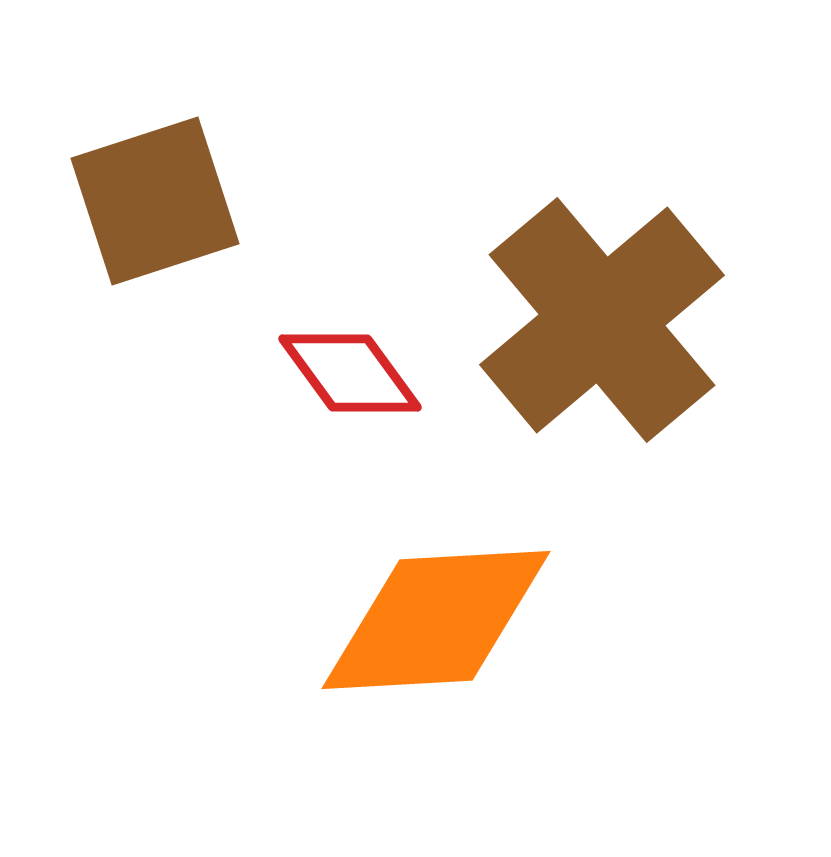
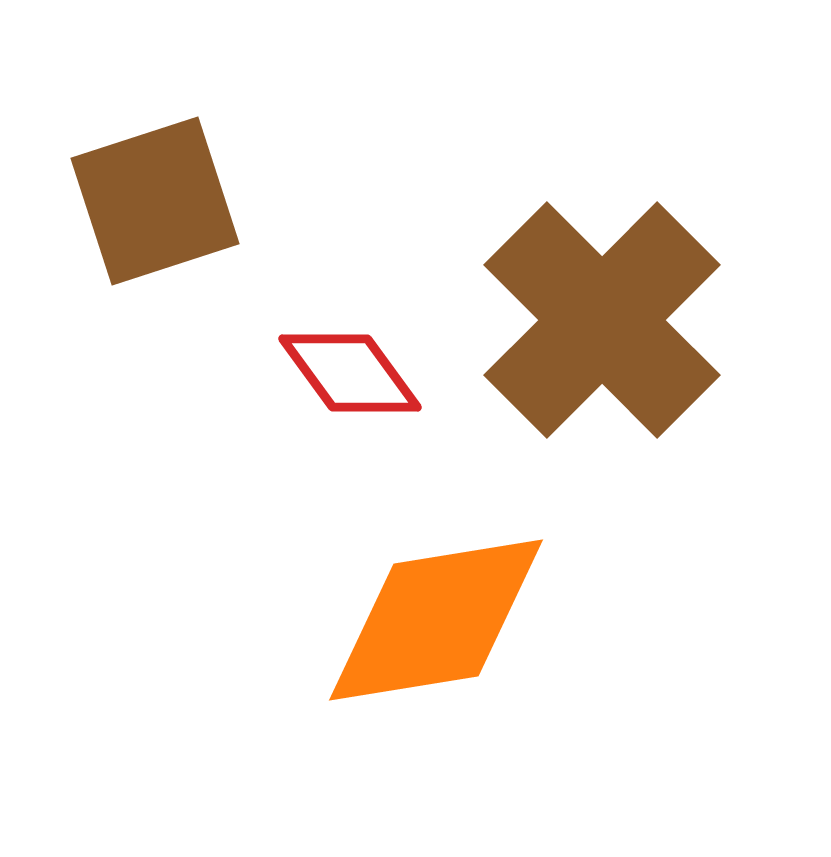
brown cross: rotated 5 degrees counterclockwise
orange diamond: rotated 6 degrees counterclockwise
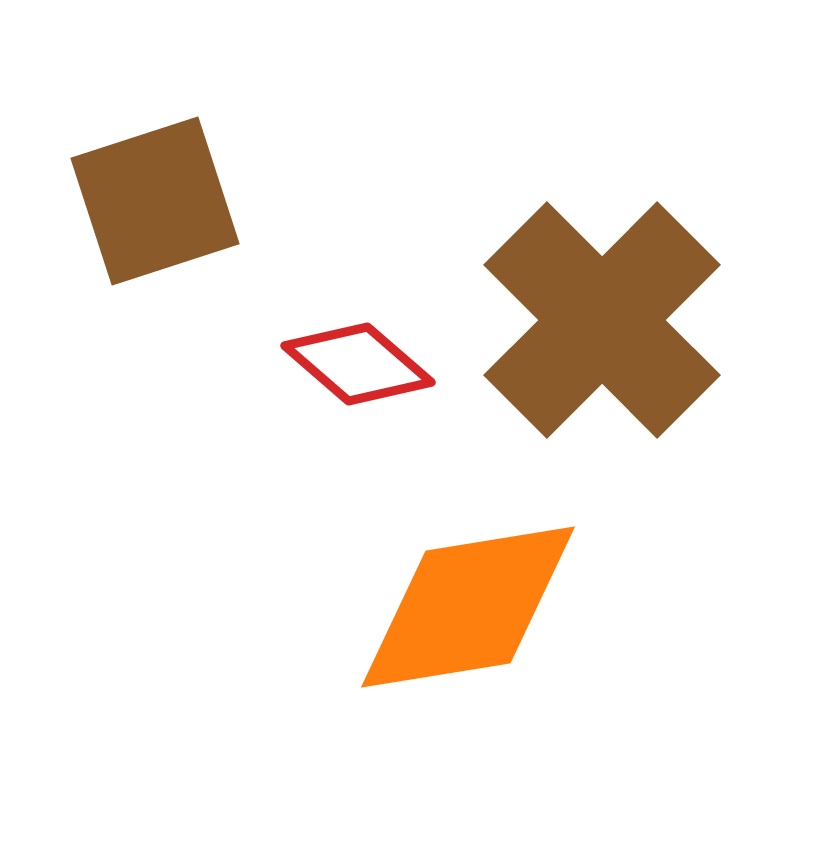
red diamond: moved 8 px right, 9 px up; rotated 13 degrees counterclockwise
orange diamond: moved 32 px right, 13 px up
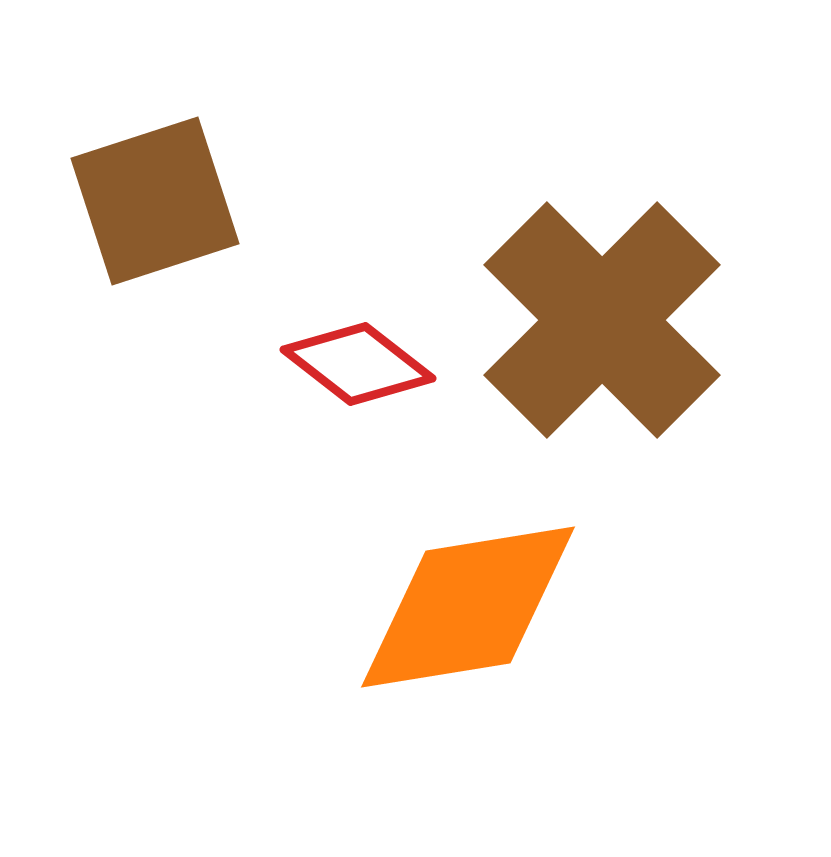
red diamond: rotated 3 degrees counterclockwise
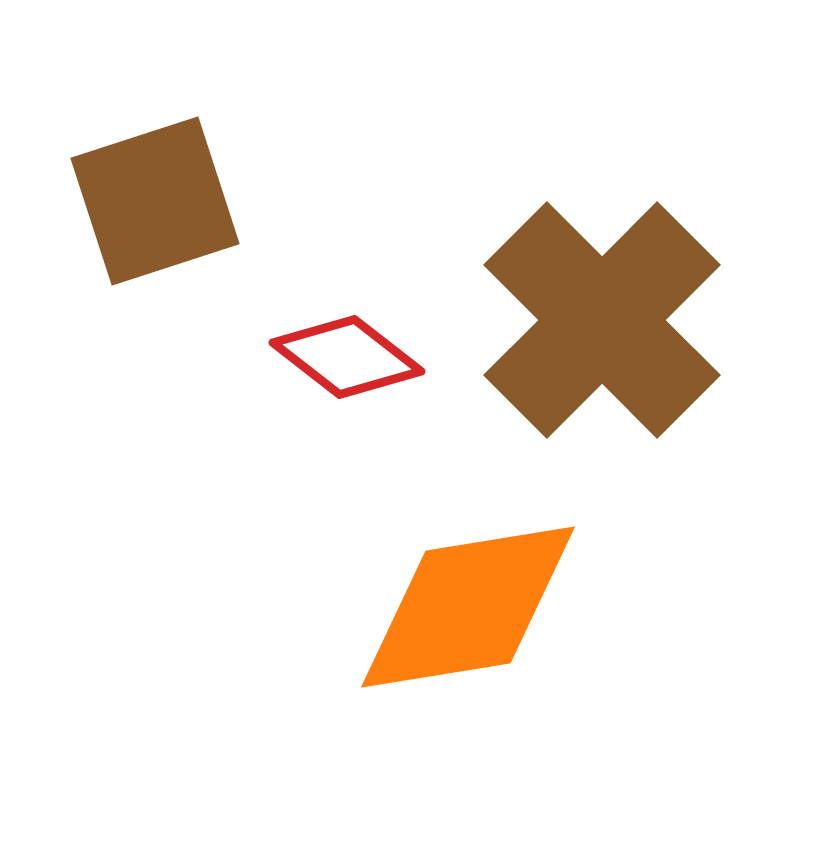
red diamond: moved 11 px left, 7 px up
